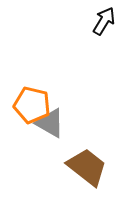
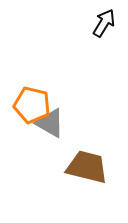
black arrow: moved 2 px down
brown trapezoid: rotated 24 degrees counterclockwise
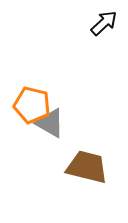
black arrow: rotated 16 degrees clockwise
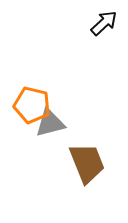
gray triangle: rotated 44 degrees counterclockwise
brown trapezoid: moved 4 px up; rotated 54 degrees clockwise
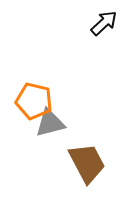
orange pentagon: moved 2 px right, 4 px up
brown trapezoid: rotated 6 degrees counterclockwise
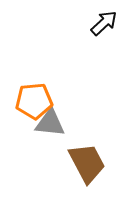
orange pentagon: rotated 18 degrees counterclockwise
gray triangle: rotated 20 degrees clockwise
